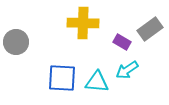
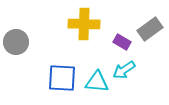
yellow cross: moved 1 px right, 1 px down
cyan arrow: moved 3 px left
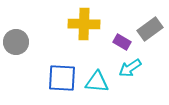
cyan arrow: moved 6 px right, 2 px up
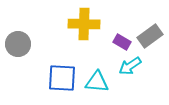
gray rectangle: moved 7 px down
gray circle: moved 2 px right, 2 px down
cyan arrow: moved 2 px up
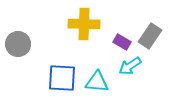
gray rectangle: rotated 20 degrees counterclockwise
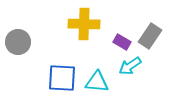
gray circle: moved 2 px up
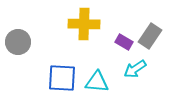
purple rectangle: moved 2 px right
cyan arrow: moved 5 px right, 3 px down
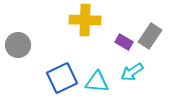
yellow cross: moved 1 px right, 4 px up
gray circle: moved 3 px down
cyan arrow: moved 3 px left, 3 px down
blue square: rotated 28 degrees counterclockwise
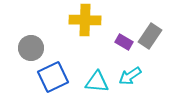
gray circle: moved 13 px right, 3 px down
cyan arrow: moved 2 px left, 4 px down
blue square: moved 9 px left, 1 px up
